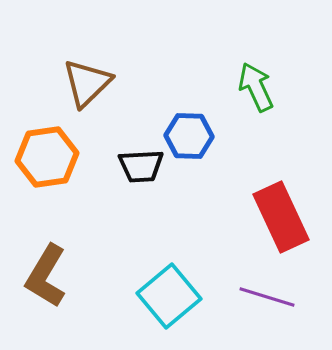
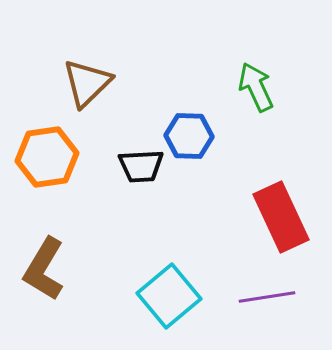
brown L-shape: moved 2 px left, 7 px up
purple line: rotated 26 degrees counterclockwise
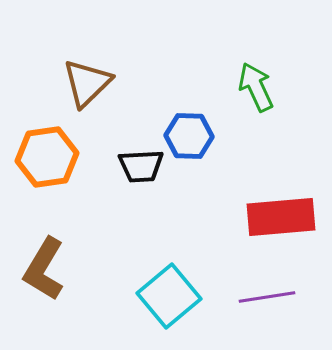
red rectangle: rotated 70 degrees counterclockwise
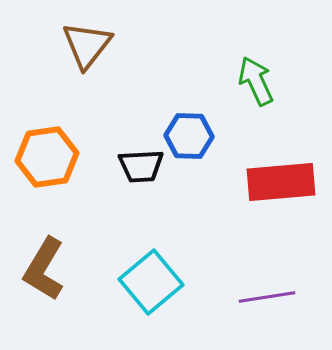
brown triangle: moved 38 px up; rotated 8 degrees counterclockwise
green arrow: moved 6 px up
red rectangle: moved 35 px up
cyan square: moved 18 px left, 14 px up
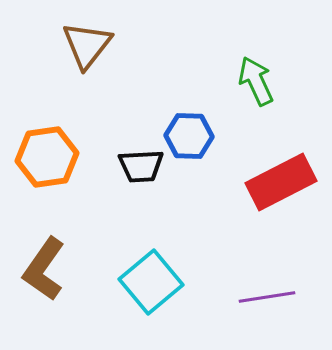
red rectangle: rotated 22 degrees counterclockwise
brown L-shape: rotated 4 degrees clockwise
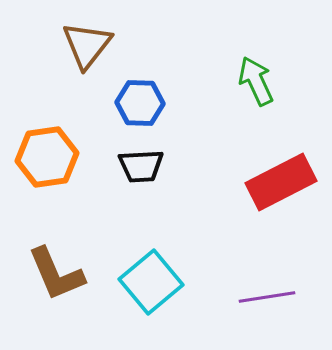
blue hexagon: moved 49 px left, 33 px up
brown L-shape: moved 12 px right, 5 px down; rotated 58 degrees counterclockwise
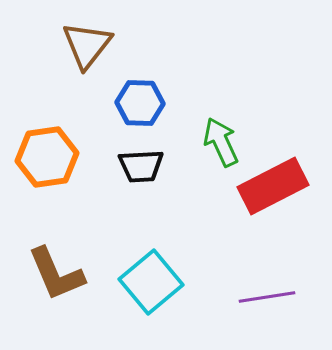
green arrow: moved 35 px left, 61 px down
red rectangle: moved 8 px left, 4 px down
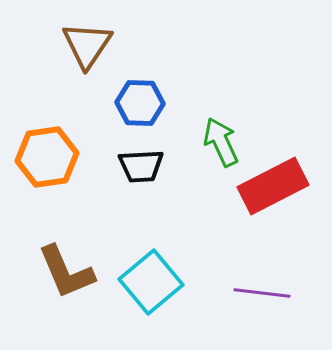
brown triangle: rotated 4 degrees counterclockwise
brown L-shape: moved 10 px right, 2 px up
purple line: moved 5 px left, 4 px up; rotated 16 degrees clockwise
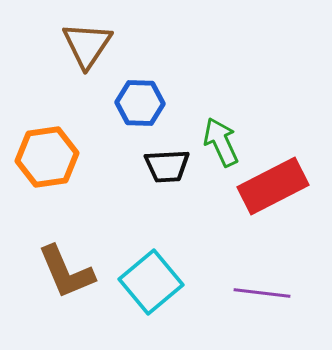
black trapezoid: moved 26 px right
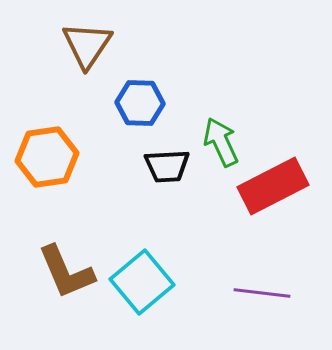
cyan square: moved 9 px left
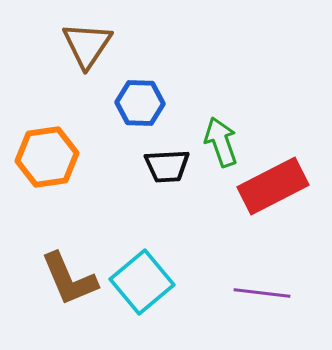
green arrow: rotated 6 degrees clockwise
brown L-shape: moved 3 px right, 7 px down
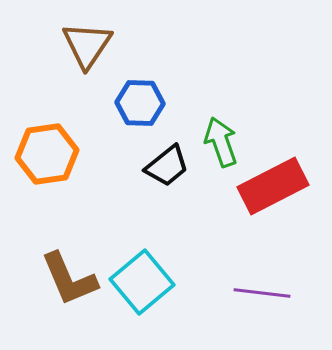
orange hexagon: moved 3 px up
black trapezoid: rotated 36 degrees counterclockwise
